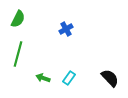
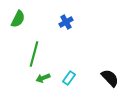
blue cross: moved 7 px up
green line: moved 16 px right
green arrow: rotated 40 degrees counterclockwise
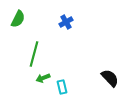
cyan rectangle: moved 7 px left, 9 px down; rotated 48 degrees counterclockwise
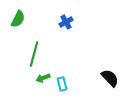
cyan rectangle: moved 3 px up
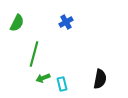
green semicircle: moved 1 px left, 4 px down
black semicircle: moved 10 px left, 1 px down; rotated 54 degrees clockwise
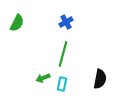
green line: moved 29 px right
cyan rectangle: rotated 24 degrees clockwise
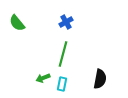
green semicircle: rotated 114 degrees clockwise
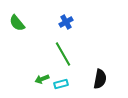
green line: rotated 45 degrees counterclockwise
green arrow: moved 1 px left, 1 px down
cyan rectangle: moved 1 px left; rotated 64 degrees clockwise
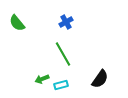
black semicircle: rotated 24 degrees clockwise
cyan rectangle: moved 1 px down
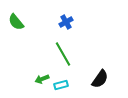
green semicircle: moved 1 px left, 1 px up
